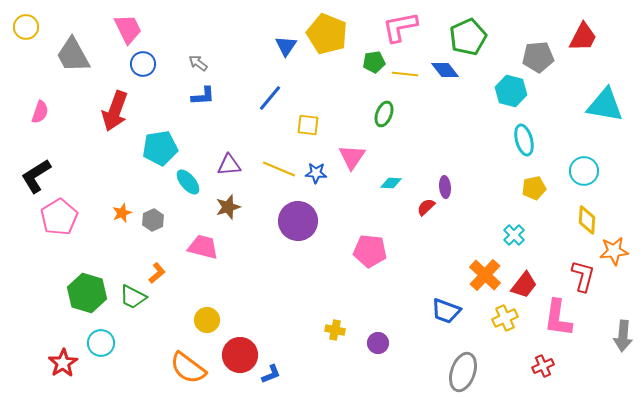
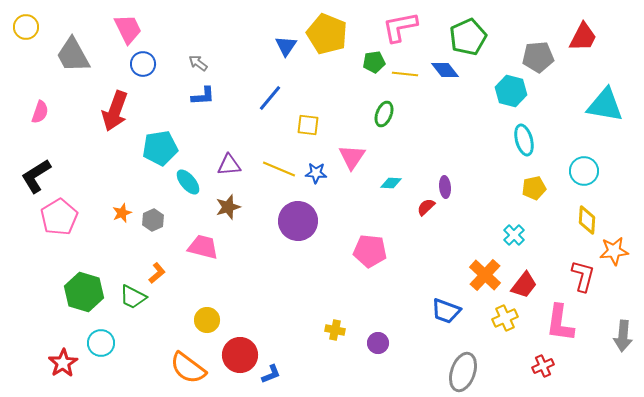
green hexagon at (87, 293): moved 3 px left, 1 px up
pink L-shape at (558, 318): moved 2 px right, 5 px down
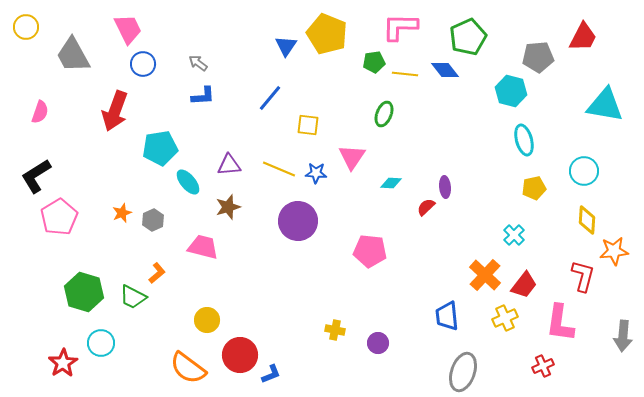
pink L-shape at (400, 27): rotated 12 degrees clockwise
blue trapezoid at (446, 311): moved 1 px right, 5 px down; rotated 64 degrees clockwise
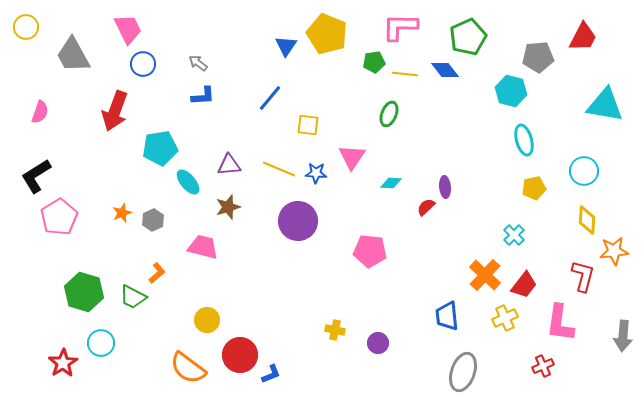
green ellipse at (384, 114): moved 5 px right
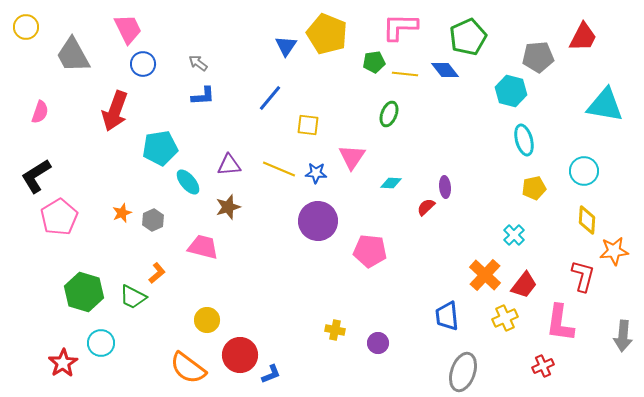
purple circle at (298, 221): moved 20 px right
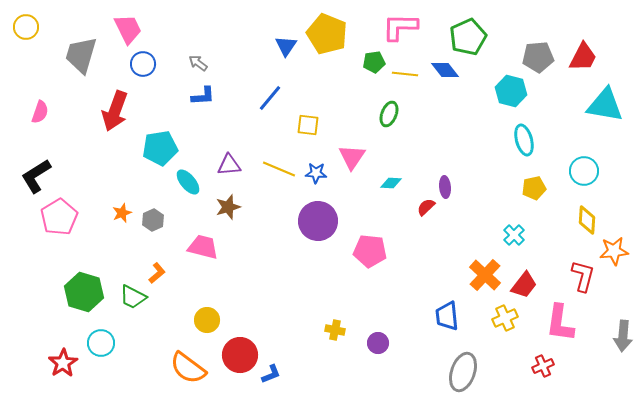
red trapezoid at (583, 37): moved 20 px down
gray trapezoid at (73, 55): moved 8 px right; rotated 45 degrees clockwise
